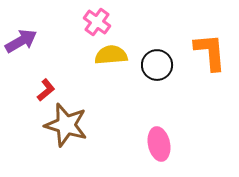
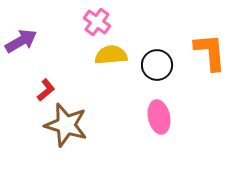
pink ellipse: moved 27 px up
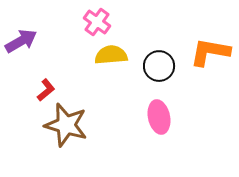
orange L-shape: rotated 75 degrees counterclockwise
black circle: moved 2 px right, 1 px down
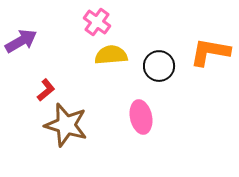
pink ellipse: moved 18 px left
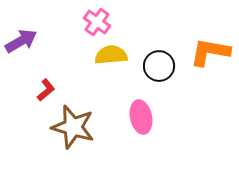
brown star: moved 7 px right, 2 px down
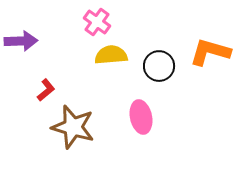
purple arrow: rotated 28 degrees clockwise
orange L-shape: rotated 6 degrees clockwise
